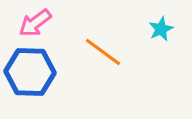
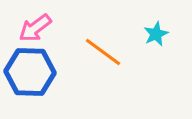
pink arrow: moved 5 px down
cyan star: moved 5 px left, 5 px down
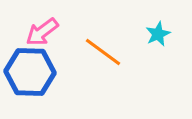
pink arrow: moved 7 px right, 4 px down
cyan star: moved 2 px right
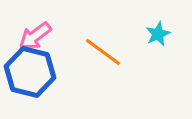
pink arrow: moved 7 px left, 4 px down
blue hexagon: rotated 12 degrees clockwise
